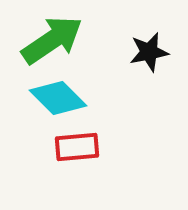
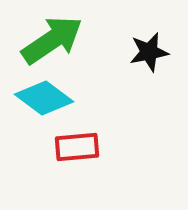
cyan diamond: moved 14 px left; rotated 8 degrees counterclockwise
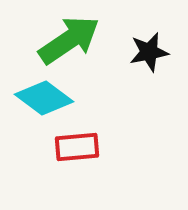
green arrow: moved 17 px right
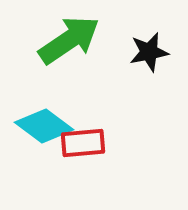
cyan diamond: moved 28 px down
red rectangle: moved 6 px right, 4 px up
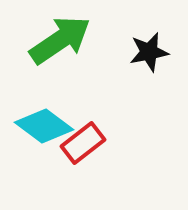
green arrow: moved 9 px left
red rectangle: rotated 33 degrees counterclockwise
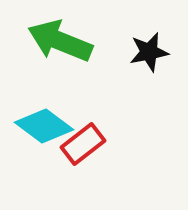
green arrow: moved 1 px down; rotated 124 degrees counterclockwise
red rectangle: moved 1 px down
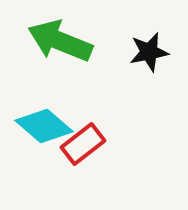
cyan diamond: rotated 4 degrees clockwise
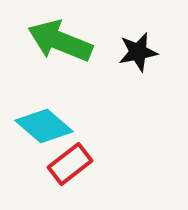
black star: moved 11 px left
red rectangle: moved 13 px left, 20 px down
